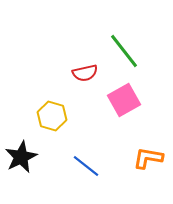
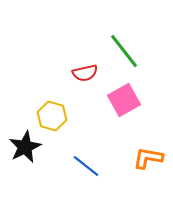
black star: moved 4 px right, 10 px up
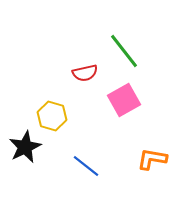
orange L-shape: moved 4 px right, 1 px down
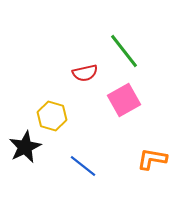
blue line: moved 3 px left
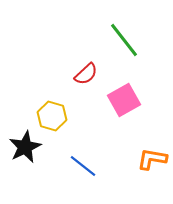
green line: moved 11 px up
red semicircle: moved 1 px right, 1 px down; rotated 30 degrees counterclockwise
